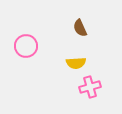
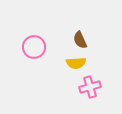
brown semicircle: moved 12 px down
pink circle: moved 8 px right, 1 px down
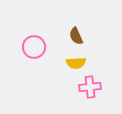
brown semicircle: moved 4 px left, 4 px up
pink cross: rotated 10 degrees clockwise
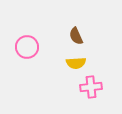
pink circle: moved 7 px left
pink cross: moved 1 px right
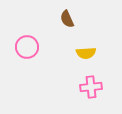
brown semicircle: moved 9 px left, 17 px up
yellow semicircle: moved 10 px right, 10 px up
